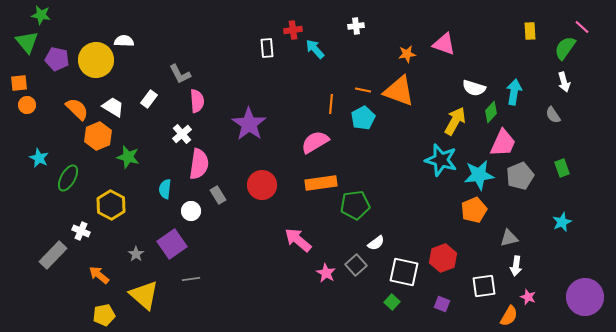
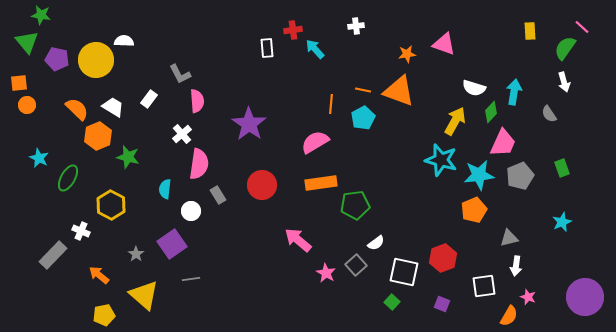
gray semicircle at (553, 115): moved 4 px left, 1 px up
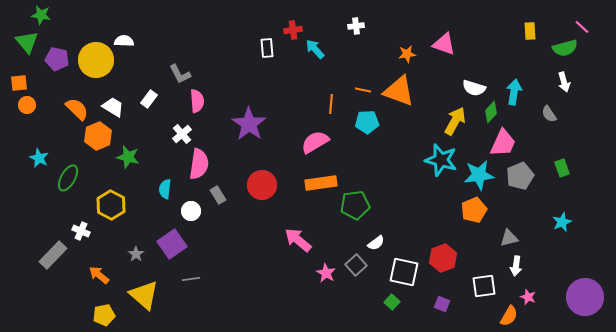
green semicircle at (565, 48): rotated 140 degrees counterclockwise
cyan pentagon at (363, 118): moved 4 px right, 4 px down; rotated 25 degrees clockwise
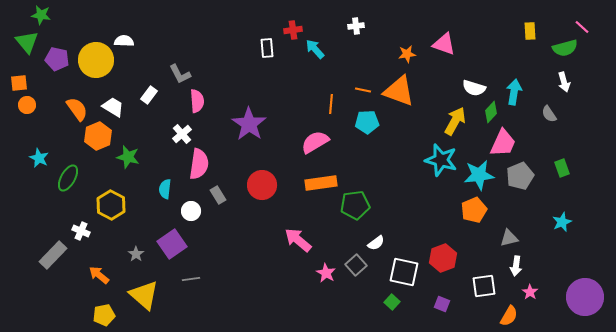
white rectangle at (149, 99): moved 4 px up
orange semicircle at (77, 109): rotated 10 degrees clockwise
pink star at (528, 297): moved 2 px right, 5 px up; rotated 14 degrees clockwise
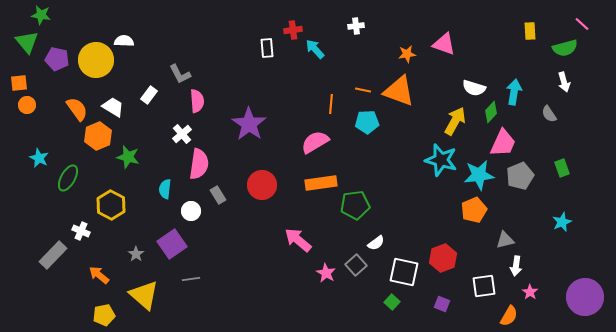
pink line at (582, 27): moved 3 px up
gray triangle at (509, 238): moved 4 px left, 2 px down
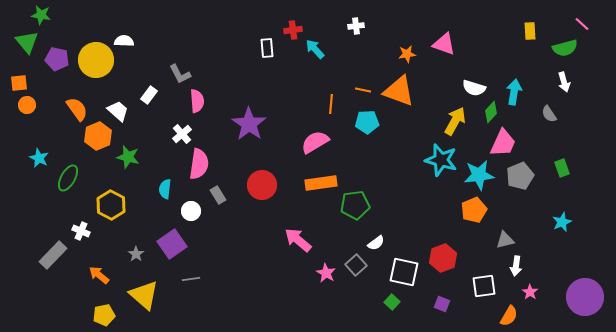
white trapezoid at (113, 107): moved 5 px right, 4 px down; rotated 10 degrees clockwise
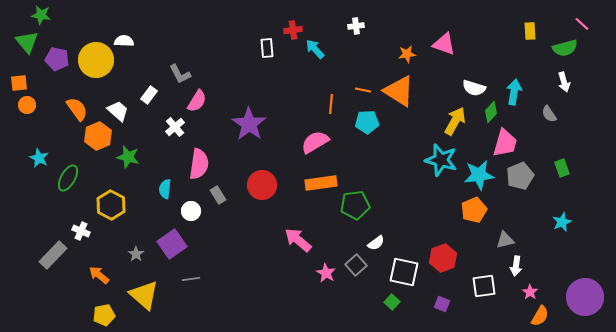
orange triangle at (399, 91): rotated 12 degrees clockwise
pink semicircle at (197, 101): rotated 35 degrees clockwise
white cross at (182, 134): moved 7 px left, 7 px up
pink trapezoid at (503, 143): moved 2 px right; rotated 8 degrees counterclockwise
orange semicircle at (509, 316): moved 31 px right
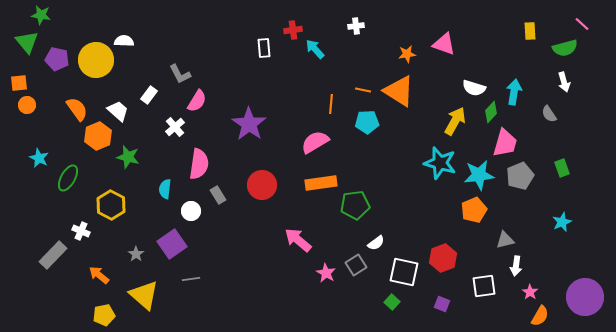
white rectangle at (267, 48): moved 3 px left
cyan star at (441, 160): moved 1 px left, 3 px down
gray square at (356, 265): rotated 10 degrees clockwise
